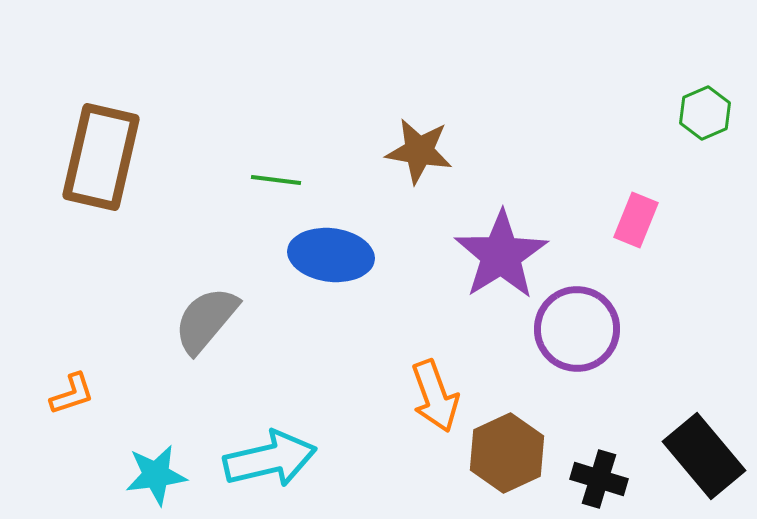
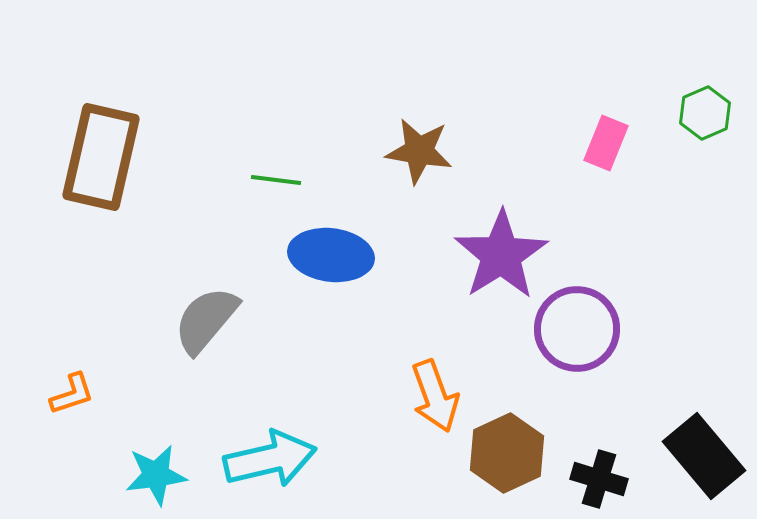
pink rectangle: moved 30 px left, 77 px up
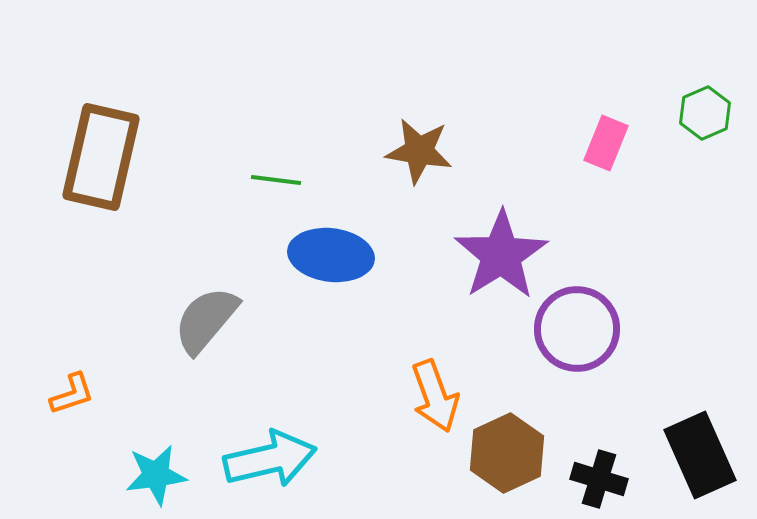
black rectangle: moved 4 px left, 1 px up; rotated 16 degrees clockwise
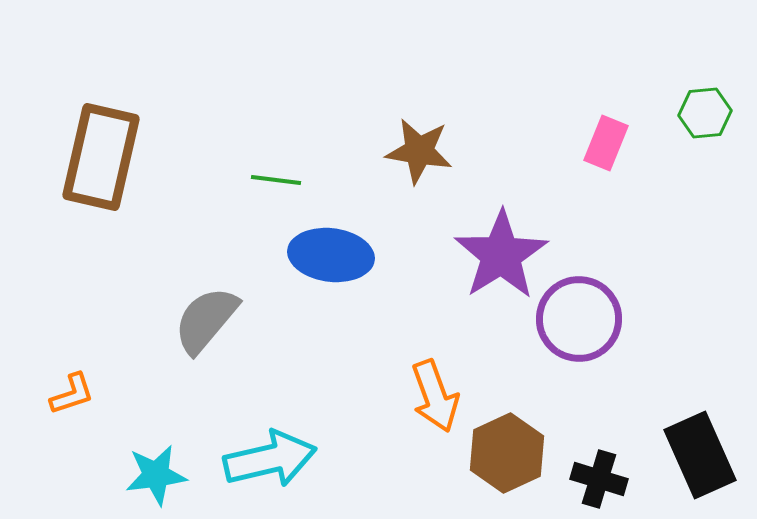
green hexagon: rotated 18 degrees clockwise
purple circle: moved 2 px right, 10 px up
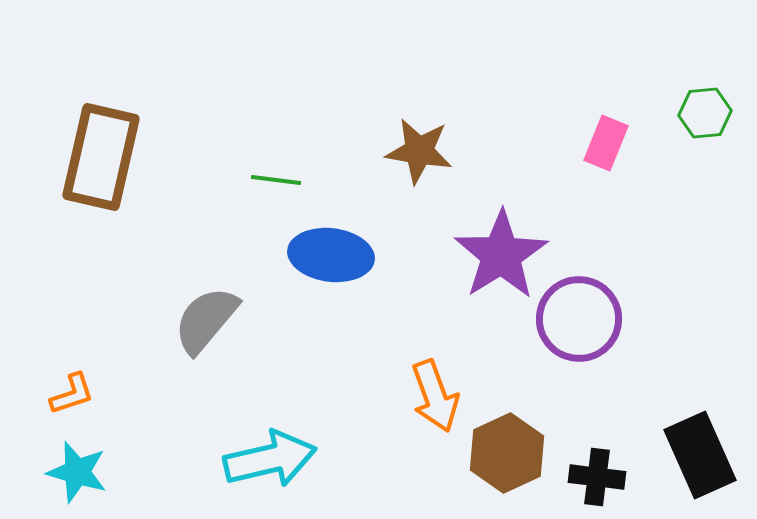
cyan star: moved 79 px left, 3 px up; rotated 24 degrees clockwise
black cross: moved 2 px left, 2 px up; rotated 10 degrees counterclockwise
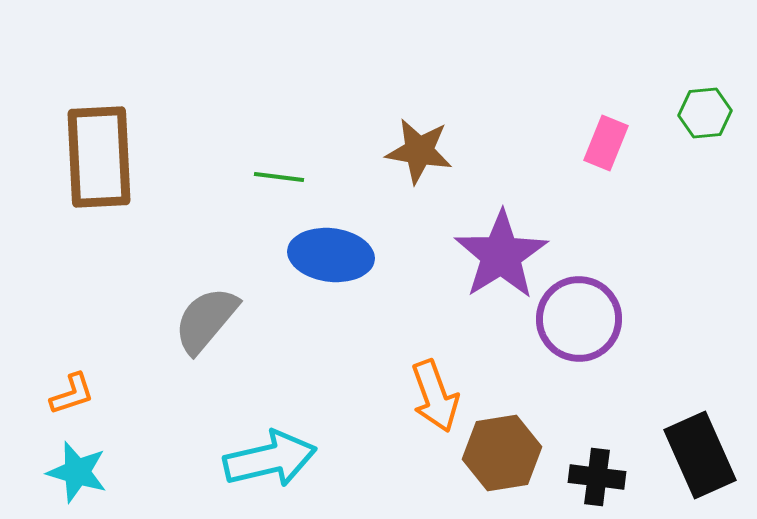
brown rectangle: moved 2 px left; rotated 16 degrees counterclockwise
green line: moved 3 px right, 3 px up
brown hexagon: moved 5 px left; rotated 16 degrees clockwise
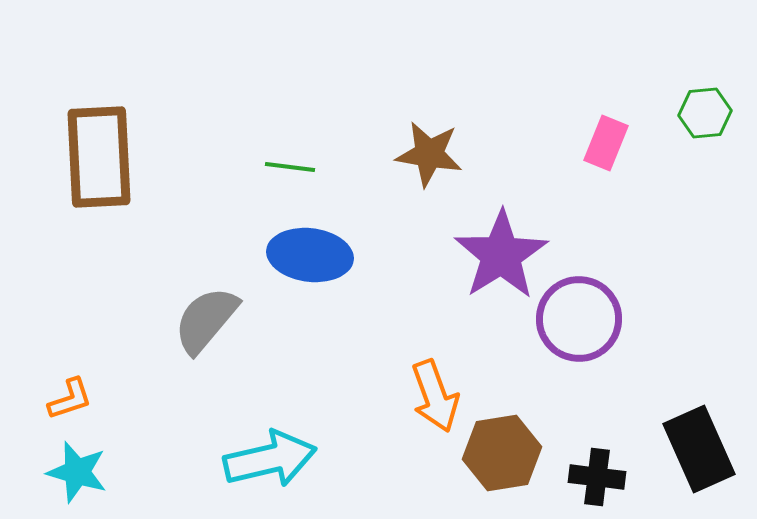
brown star: moved 10 px right, 3 px down
green line: moved 11 px right, 10 px up
blue ellipse: moved 21 px left
orange L-shape: moved 2 px left, 5 px down
black rectangle: moved 1 px left, 6 px up
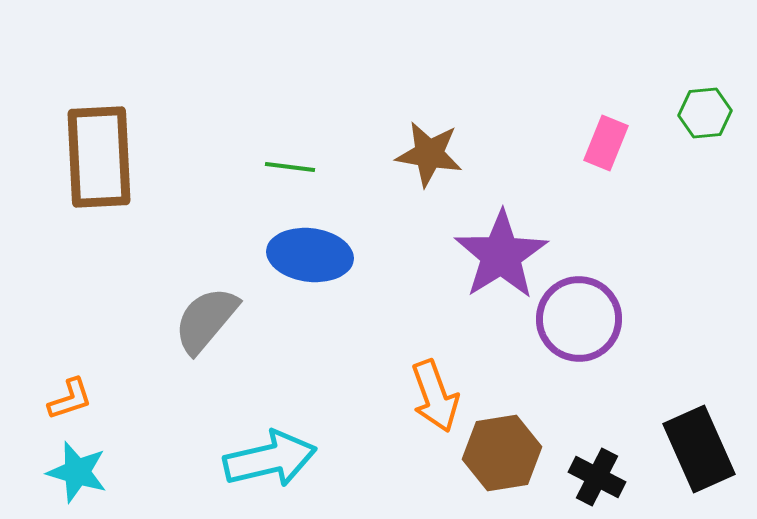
black cross: rotated 20 degrees clockwise
